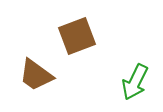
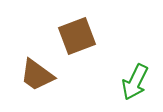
brown trapezoid: moved 1 px right
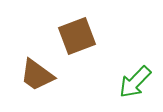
green arrow: rotated 18 degrees clockwise
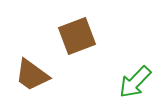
brown trapezoid: moved 5 px left
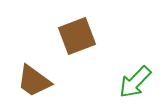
brown trapezoid: moved 2 px right, 6 px down
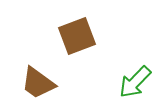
brown trapezoid: moved 4 px right, 2 px down
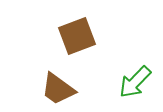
brown trapezoid: moved 20 px right, 6 px down
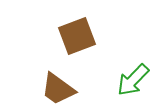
green arrow: moved 2 px left, 2 px up
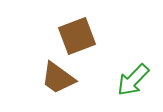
brown trapezoid: moved 11 px up
